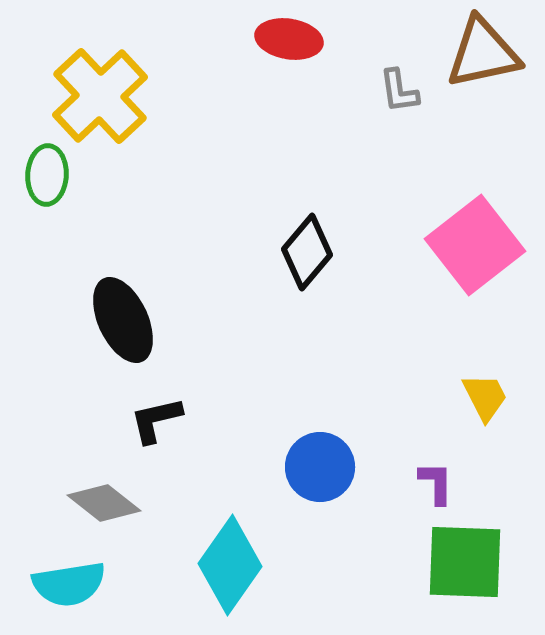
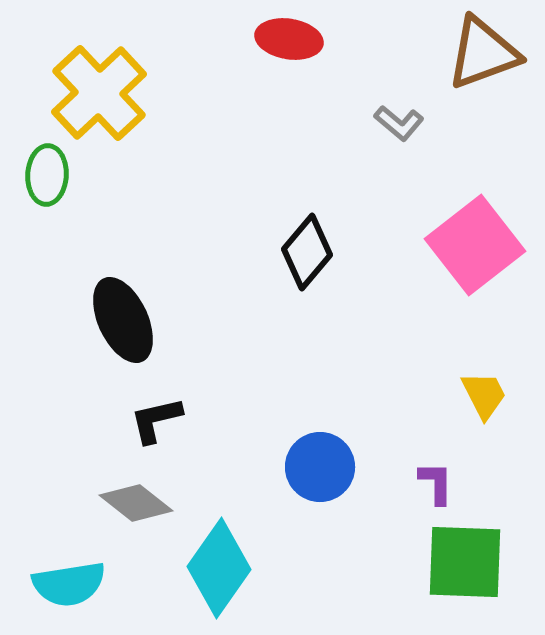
brown triangle: rotated 8 degrees counterclockwise
gray L-shape: moved 32 px down; rotated 42 degrees counterclockwise
yellow cross: moved 1 px left, 3 px up
yellow trapezoid: moved 1 px left, 2 px up
gray diamond: moved 32 px right
cyan diamond: moved 11 px left, 3 px down
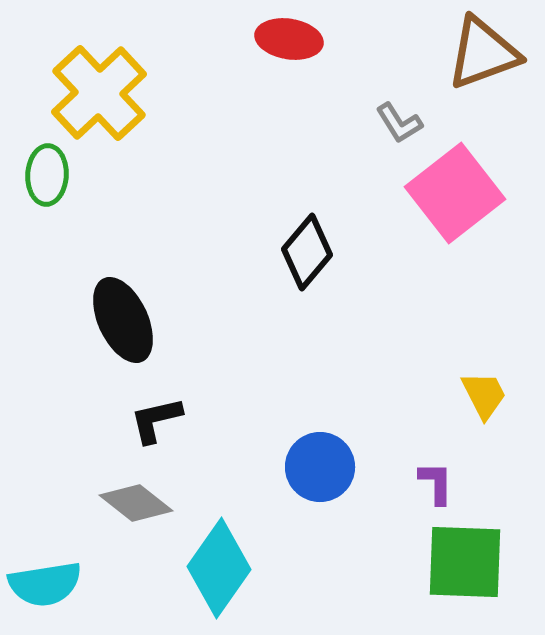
gray L-shape: rotated 18 degrees clockwise
pink square: moved 20 px left, 52 px up
cyan semicircle: moved 24 px left
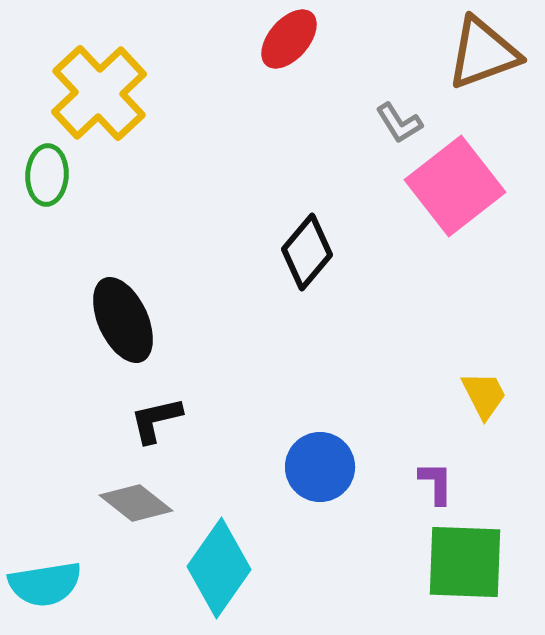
red ellipse: rotated 58 degrees counterclockwise
pink square: moved 7 px up
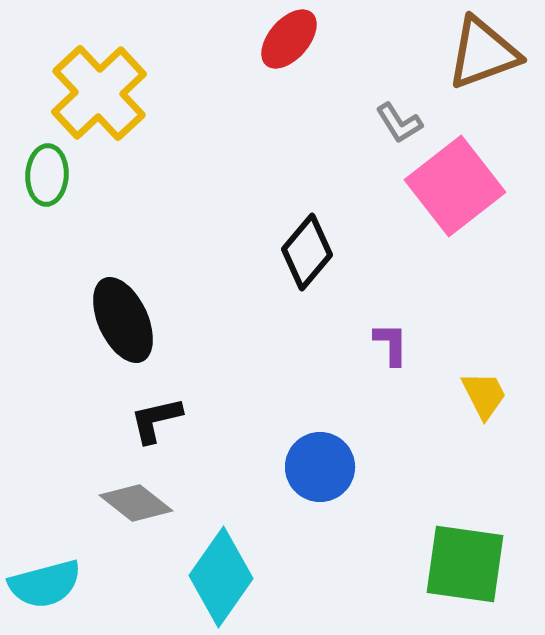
purple L-shape: moved 45 px left, 139 px up
green square: moved 2 px down; rotated 6 degrees clockwise
cyan diamond: moved 2 px right, 9 px down
cyan semicircle: rotated 6 degrees counterclockwise
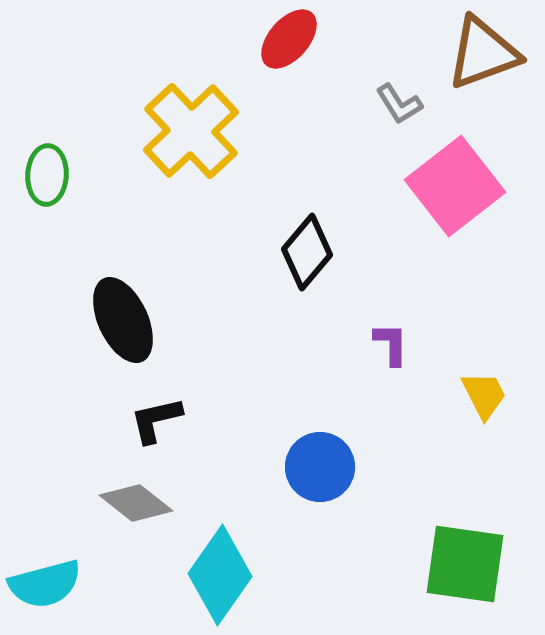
yellow cross: moved 92 px right, 38 px down
gray L-shape: moved 19 px up
cyan diamond: moved 1 px left, 2 px up
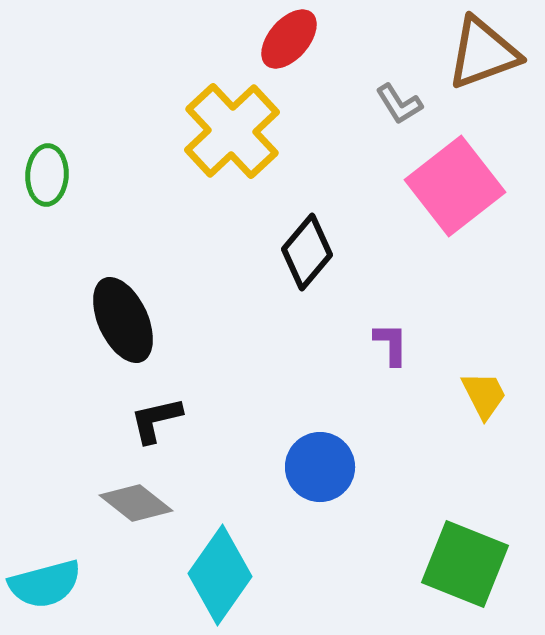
yellow cross: moved 41 px right
green square: rotated 14 degrees clockwise
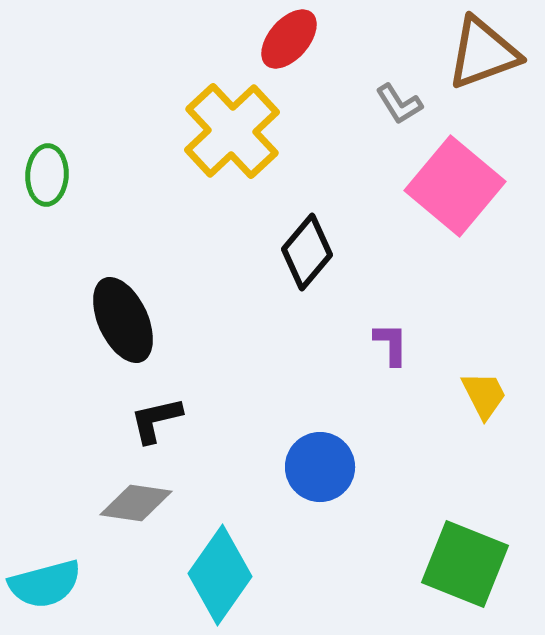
pink square: rotated 12 degrees counterclockwise
gray diamond: rotated 30 degrees counterclockwise
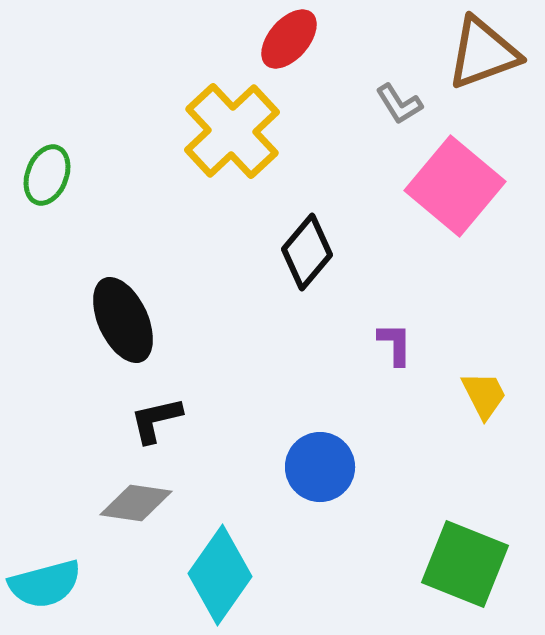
green ellipse: rotated 18 degrees clockwise
purple L-shape: moved 4 px right
